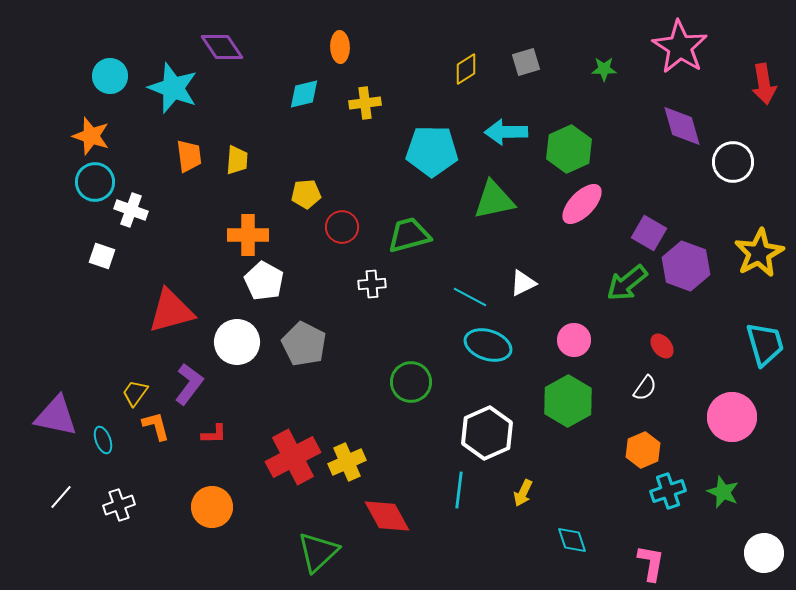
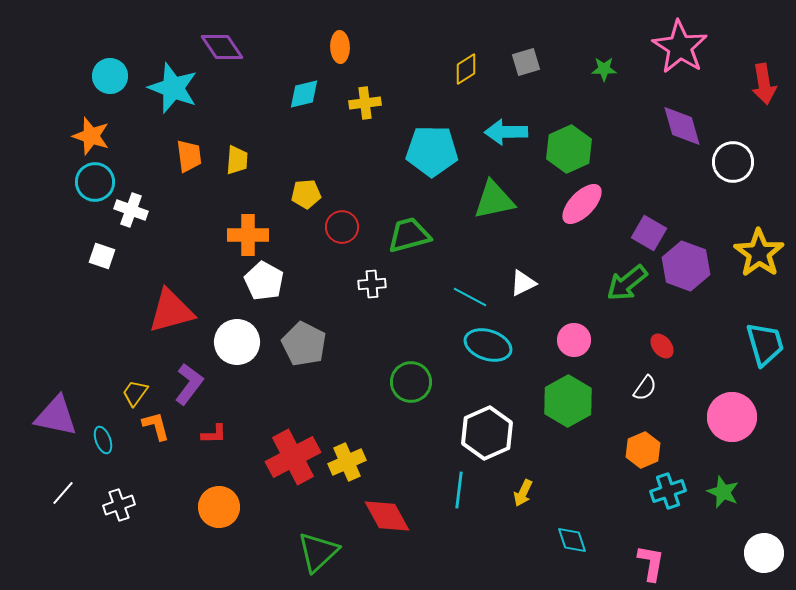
yellow star at (759, 253): rotated 9 degrees counterclockwise
white line at (61, 497): moved 2 px right, 4 px up
orange circle at (212, 507): moved 7 px right
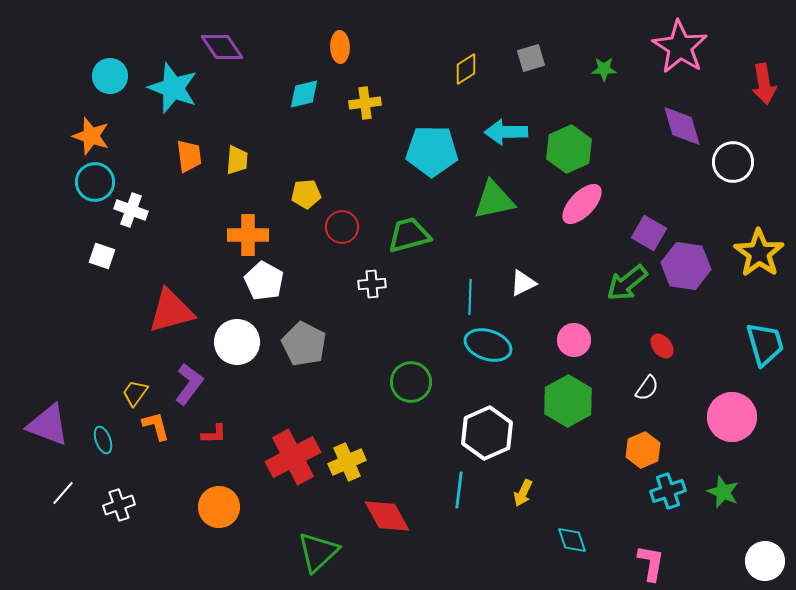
gray square at (526, 62): moved 5 px right, 4 px up
purple hexagon at (686, 266): rotated 12 degrees counterclockwise
cyan line at (470, 297): rotated 64 degrees clockwise
white semicircle at (645, 388): moved 2 px right
purple triangle at (56, 416): moved 8 px left, 9 px down; rotated 9 degrees clockwise
white circle at (764, 553): moved 1 px right, 8 px down
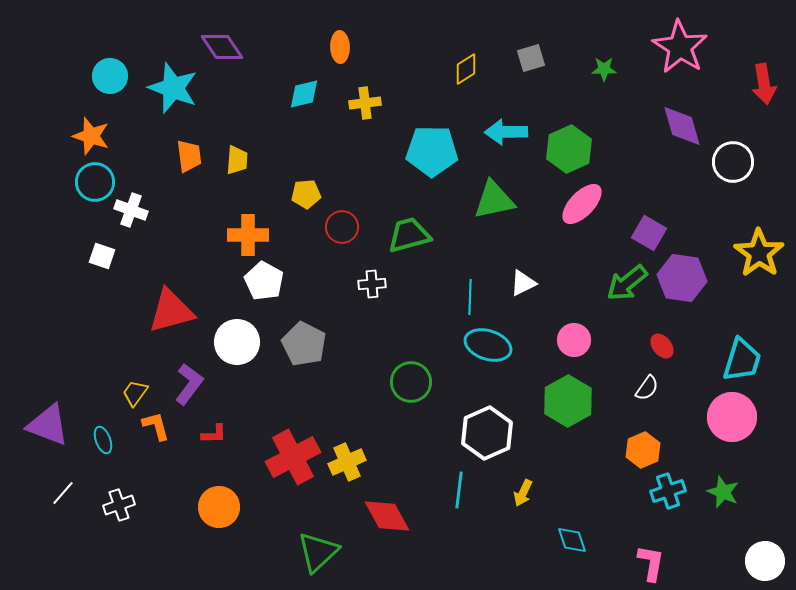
purple hexagon at (686, 266): moved 4 px left, 12 px down
cyan trapezoid at (765, 344): moved 23 px left, 16 px down; rotated 33 degrees clockwise
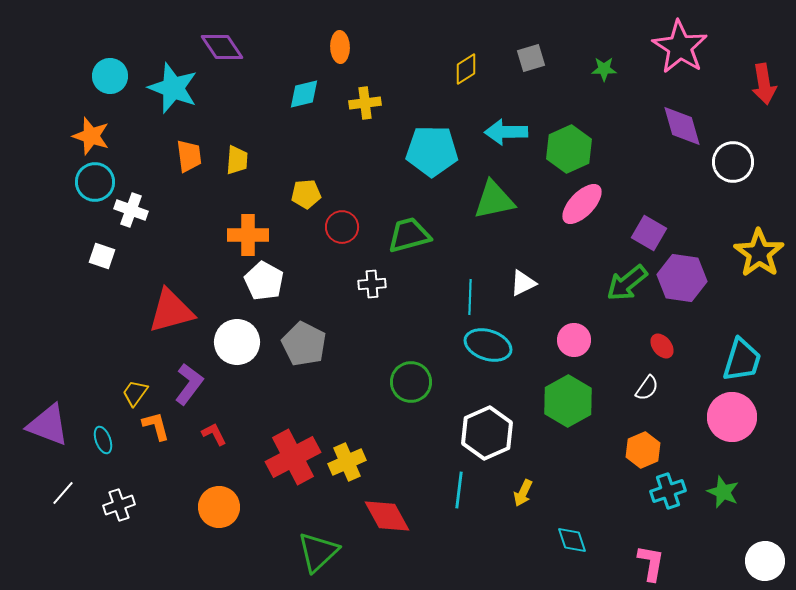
red L-shape at (214, 434): rotated 116 degrees counterclockwise
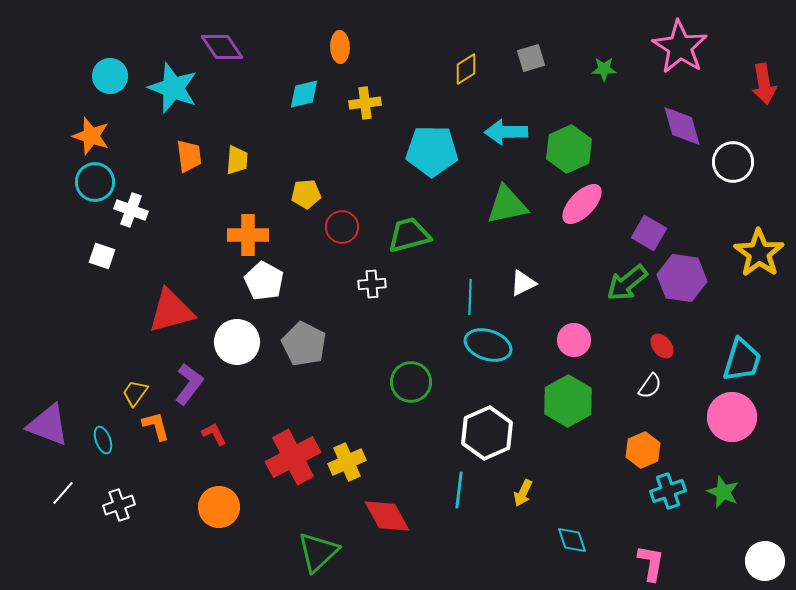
green triangle at (494, 200): moved 13 px right, 5 px down
white semicircle at (647, 388): moved 3 px right, 2 px up
